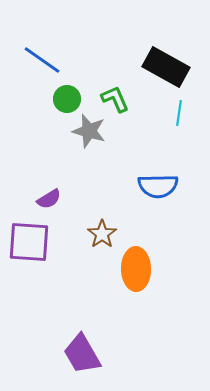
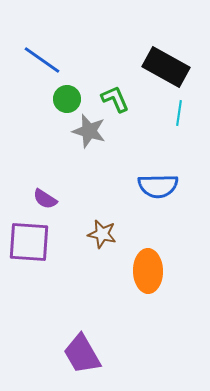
purple semicircle: moved 4 px left; rotated 65 degrees clockwise
brown star: rotated 24 degrees counterclockwise
orange ellipse: moved 12 px right, 2 px down
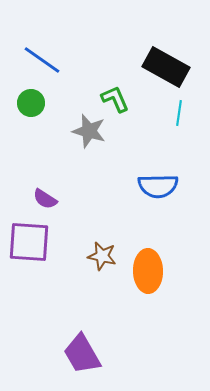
green circle: moved 36 px left, 4 px down
brown star: moved 22 px down
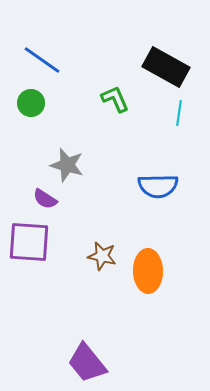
gray star: moved 22 px left, 34 px down
purple trapezoid: moved 5 px right, 9 px down; rotated 9 degrees counterclockwise
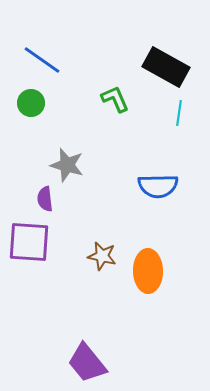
purple semicircle: rotated 50 degrees clockwise
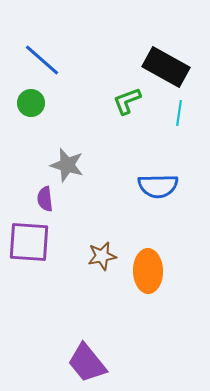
blue line: rotated 6 degrees clockwise
green L-shape: moved 12 px right, 2 px down; rotated 88 degrees counterclockwise
brown star: rotated 24 degrees counterclockwise
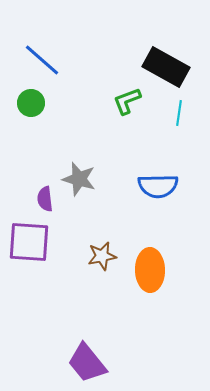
gray star: moved 12 px right, 14 px down
orange ellipse: moved 2 px right, 1 px up
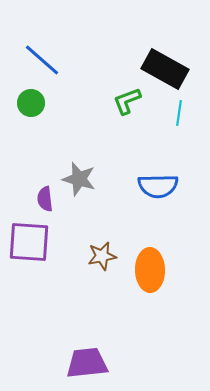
black rectangle: moved 1 px left, 2 px down
purple trapezoid: rotated 123 degrees clockwise
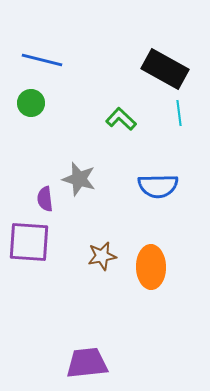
blue line: rotated 27 degrees counterclockwise
green L-shape: moved 6 px left, 18 px down; rotated 64 degrees clockwise
cyan line: rotated 15 degrees counterclockwise
orange ellipse: moved 1 px right, 3 px up
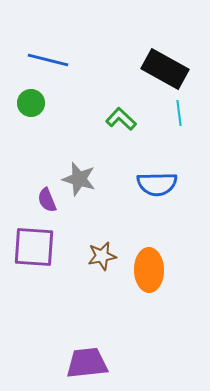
blue line: moved 6 px right
blue semicircle: moved 1 px left, 2 px up
purple semicircle: moved 2 px right, 1 px down; rotated 15 degrees counterclockwise
purple square: moved 5 px right, 5 px down
orange ellipse: moved 2 px left, 3 px down
